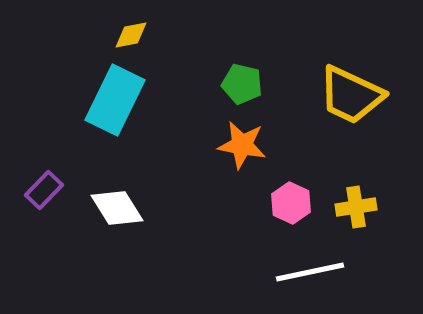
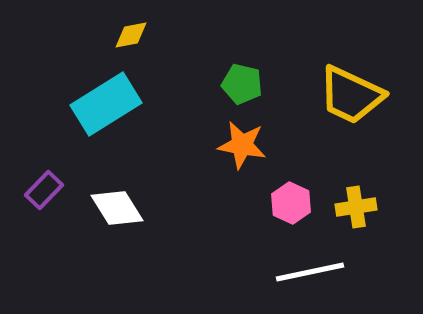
cyan rectangle: moved 9 px left, 4 px down; rotated 32 degrees clockwise
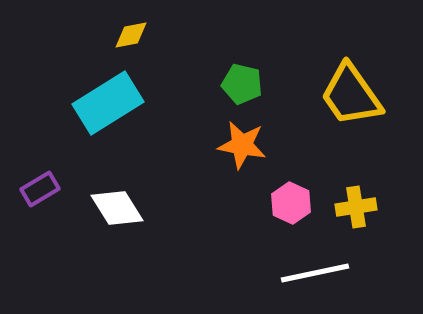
yellow trapezoid: rotated 30 degrees clockwise
cyan rectangle: moved 2 px right, 1 px up
purple rectangle: moved 4 px left, 1 px up; rotated 15 degrees clockwise
white line: moved 5 px right, 1 px down
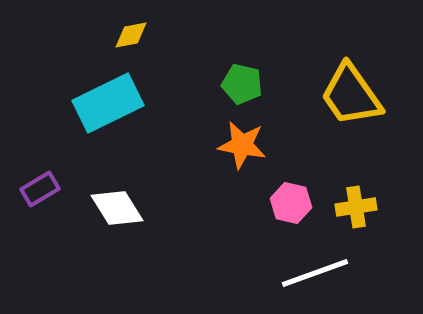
cyan rectangle: rotated 6 degrees clockwise
pink hexagon: rotated 12 degrees counterclockwise
white line: rotated 8 degrees counterclockwise
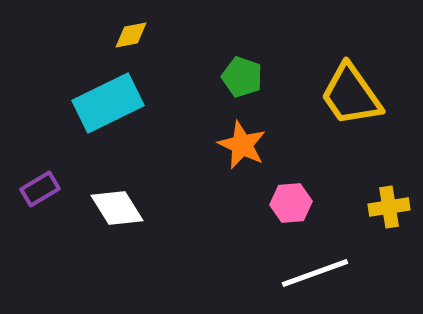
green pentagon: moved 7 px up; rotated 6 degrees clockwise
orange star: rotated 15 degrees clockwise
pink hexagon: rotated 18 degrees counterclockwise
yellow cross: moved 33 px right
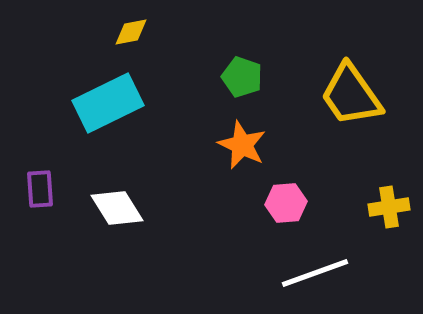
yellow diamond: moved 3 px up
purple rectangle: rotated 63 degrees counterclockwise
pink hexagon: moved 5 px left
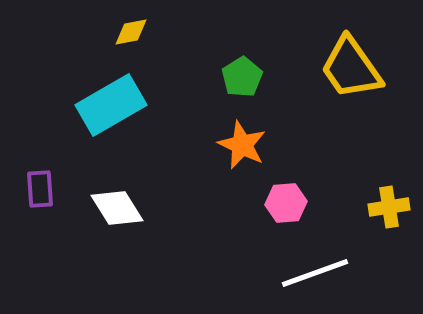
green pentagon: rotated 21 degrees clockwise
yellow trapezoid: moved 27 px up
cyan rectangle: moved 3 px right, 2 px down; rotated 4 degrees counterclockwise
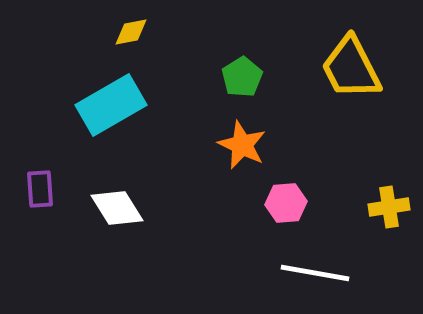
yellow trapezoid: rotated 8 degrees clockwise
white line: rotated 30 degrees clockwise
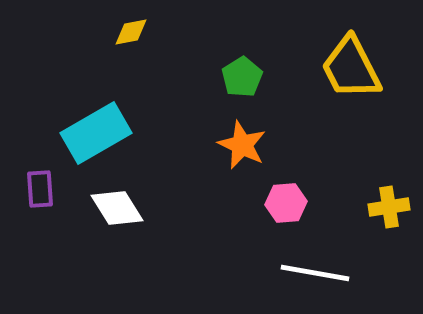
cyan rectangle: moved 15 px left, 28 px down
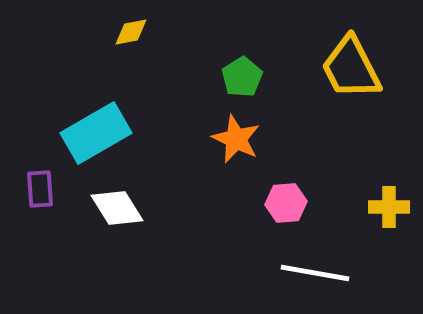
orange star: moved 6 px left, 6 px up
yellow cross: rotated 9 degrees clockwise
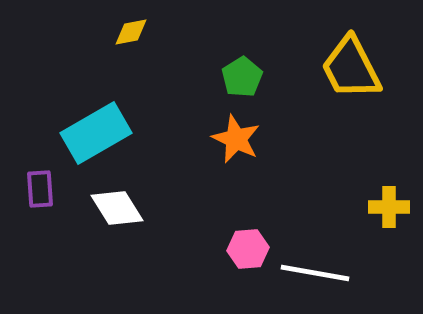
pink hexagon: moved 38 px left, 46 px down
